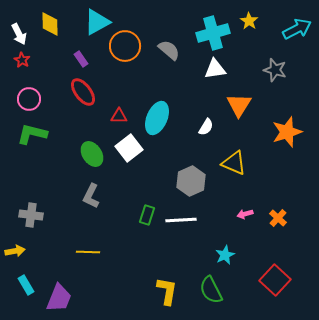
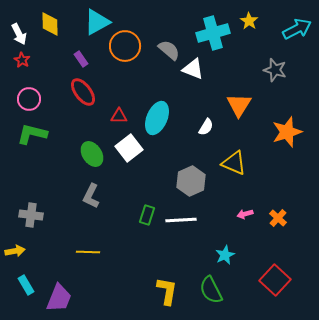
white triangle: moved 22 px left; rotated 30 degrees clockwise
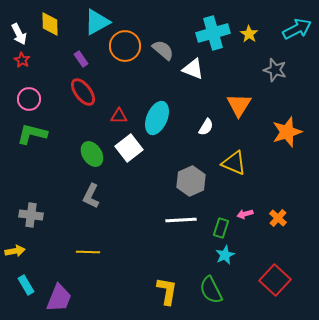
yellow star: moved 13 px down
gray semicircle: moved 6 px left
green rectangle: moved 74 px right, 13 px down
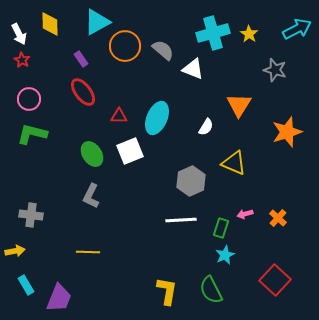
white square: moved 1 px right, 3 px down; rotated 16 degrees clockwise
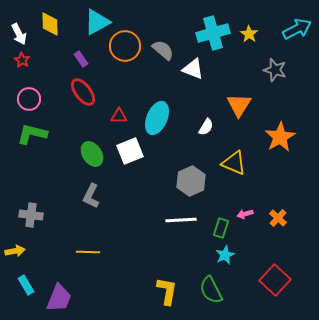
orange star: moved 7 px left, 5 px down; rotated 12 degrees counterclockwise
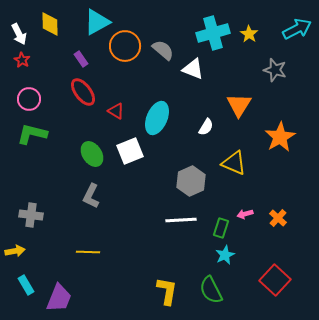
red triangle: moved 3 px left, 5 px up; rotated 30 degrees clockwise
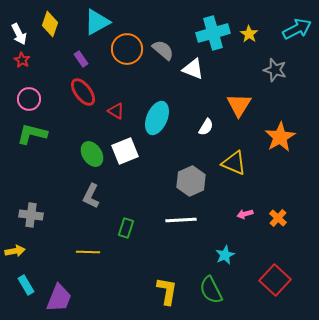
yellow diamond: rotated 20 degrees clockwise
orange circle: moved 2 px right, 3 px down
white square: moved 5 px left
green rectangle: moved 95 px left
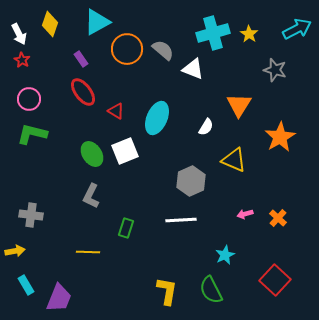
yellow triangle: moved 3 px up
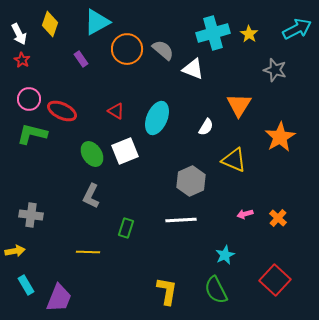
red ellipse: moved 21 px left, 19 px down; rotated 28 degrees counterclockwise
green semicircle: moved 5 px right
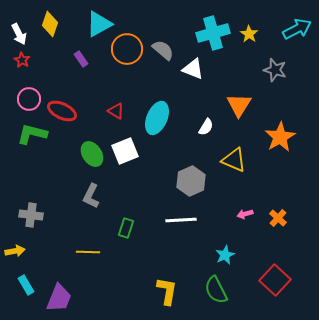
cyan triangle: moved 2 px right, 2 px down
